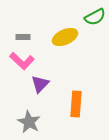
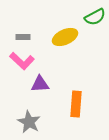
purple triangle: rotated 42 degrees clockwise
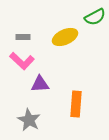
gray star: moved 2 px up
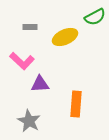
gray rectangle: moved 7 px right, 10 px up
gray star: moved 1 px down
